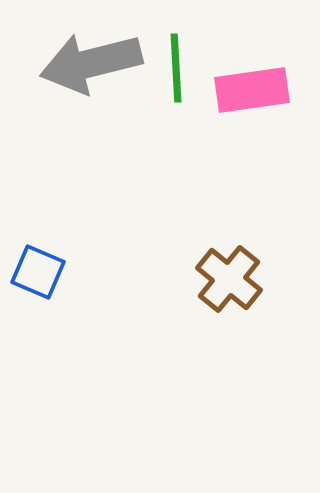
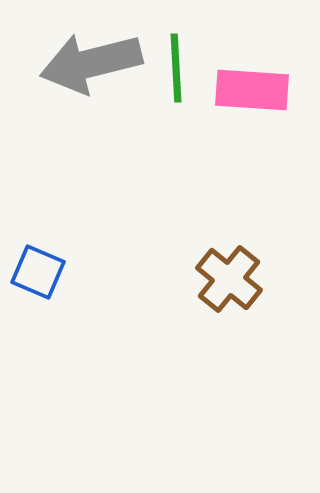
pink rectangle: rotated 12 degrees clockwise
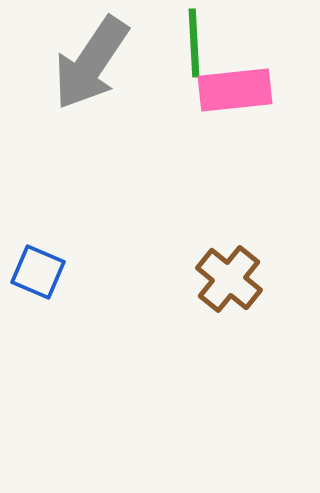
gray arrow: rotated 42 degrees counterclockwise
green line: moved 18 px right, 25 px up
pink rectangle: moved 17 px left; rotated 10 degrees counterclockwise
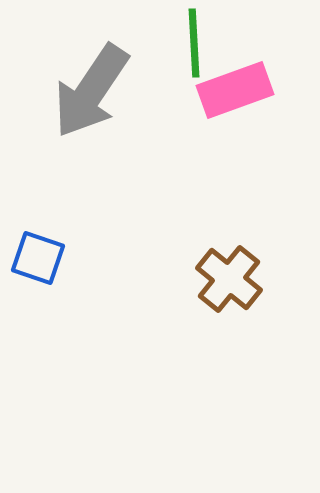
gray arrow: moved 28 px down
pink rectangle: rotated 14 degrees counterclockwise
blue square: moved 14 px up; rotated 4 degrees counterclockwise
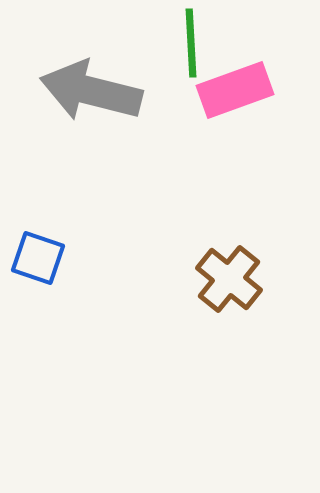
green line: moved 3 px left
gray arrow: rotated 70 degrees clockwise
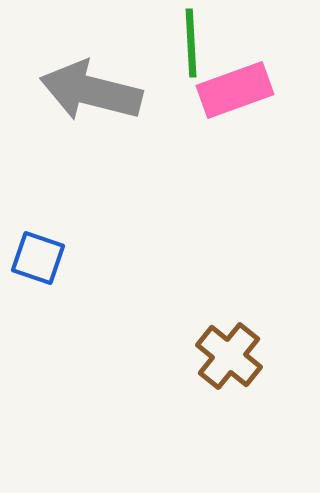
brown cross: moved 77 px down
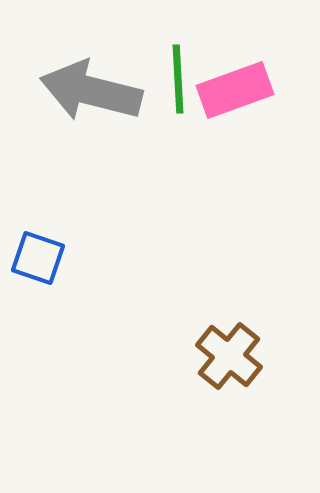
green line: moved 13 px left, 36 px down
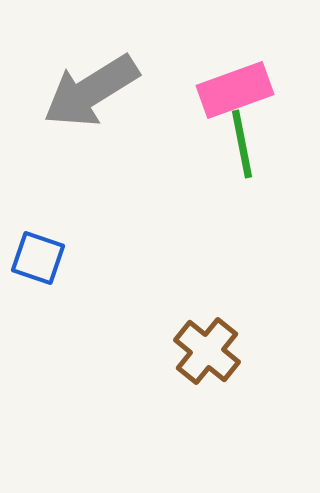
green line: moved 64 px right, 65 px down; rotated 8 degrees counterclockwise
gray arrow: rotated 46 degrees counterclockwise
brown cross: moved 22 px left, 5 px up
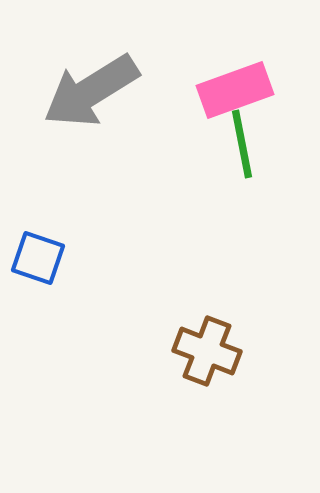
brown cross: rotated 18 degrees counterclockwise
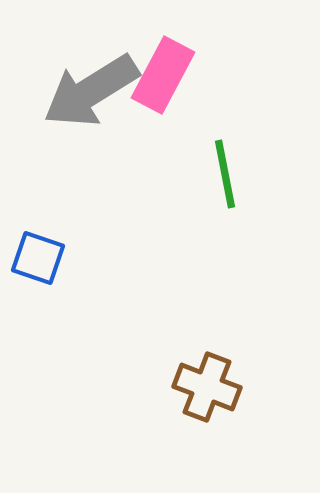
pink rectangle: moved 72 px left, 15 px up; rotated 42 degrees counterclockwise
green line: moved 17 px left, 30 px down
brown cross: moved 36 px down
